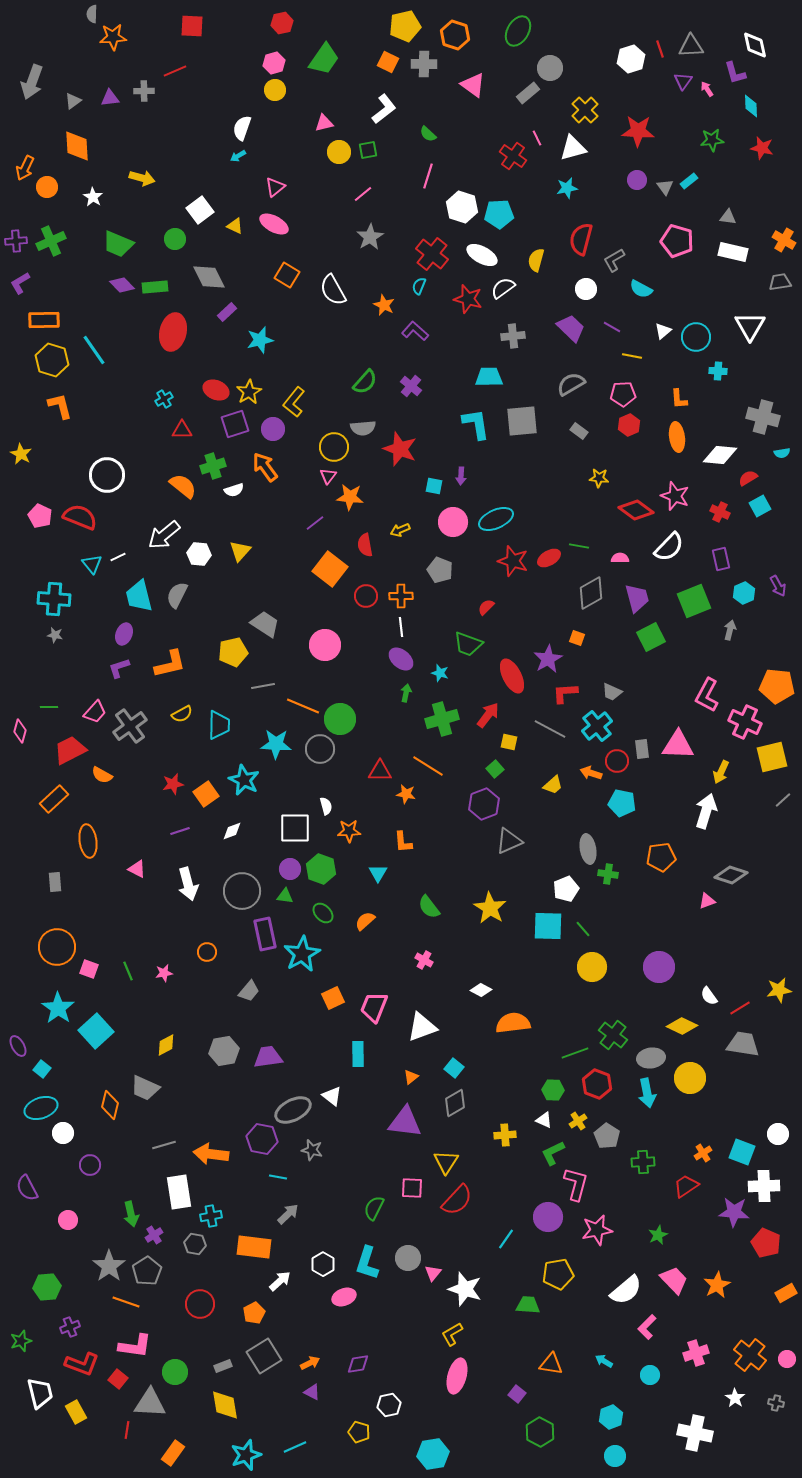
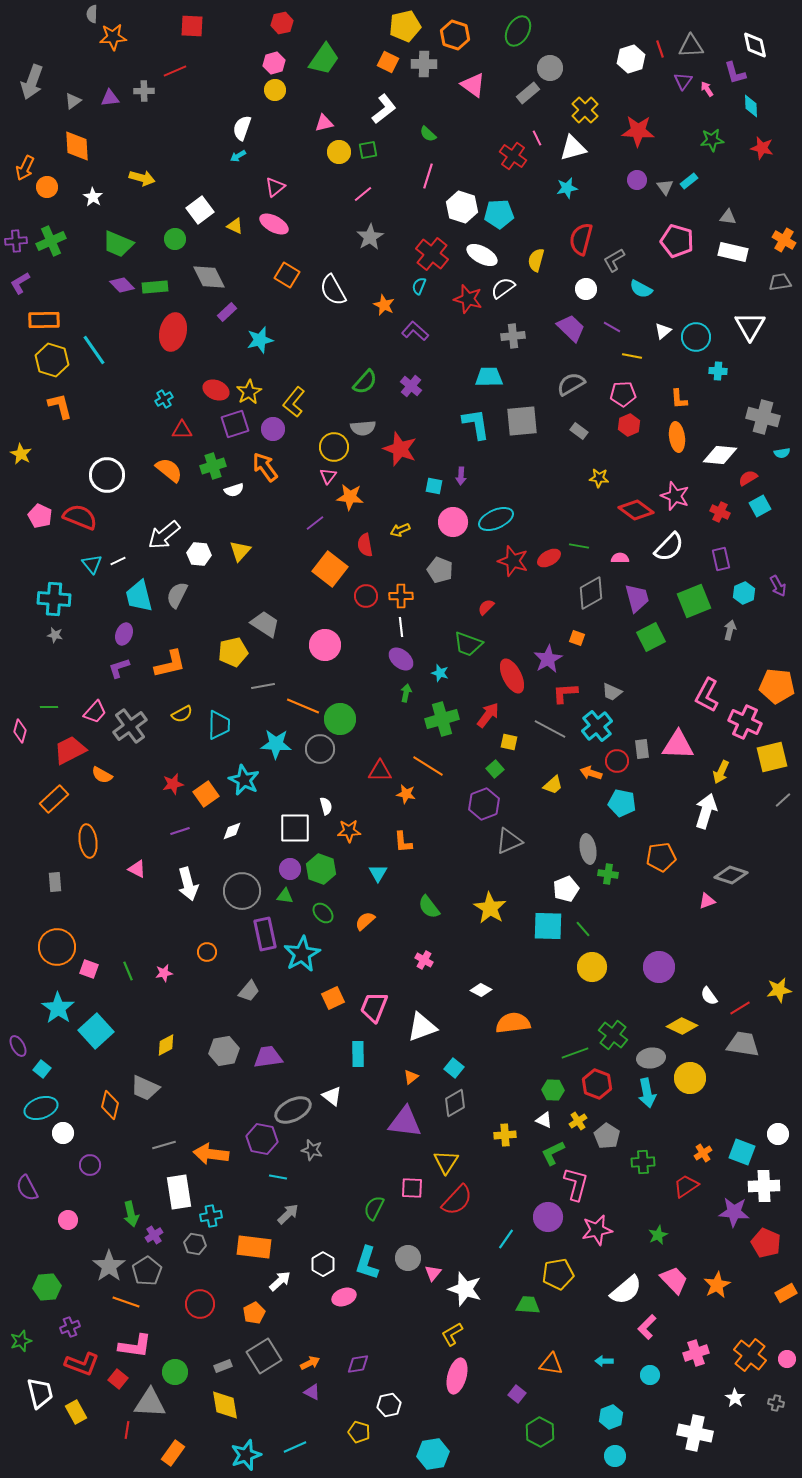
orange semicircle at (183, 486): moved 14 px left, 16 px up
white line at (118, 557): moved 4 px down
cyan arrow at (604, 1361): rotated 30 degrees counterclockwise
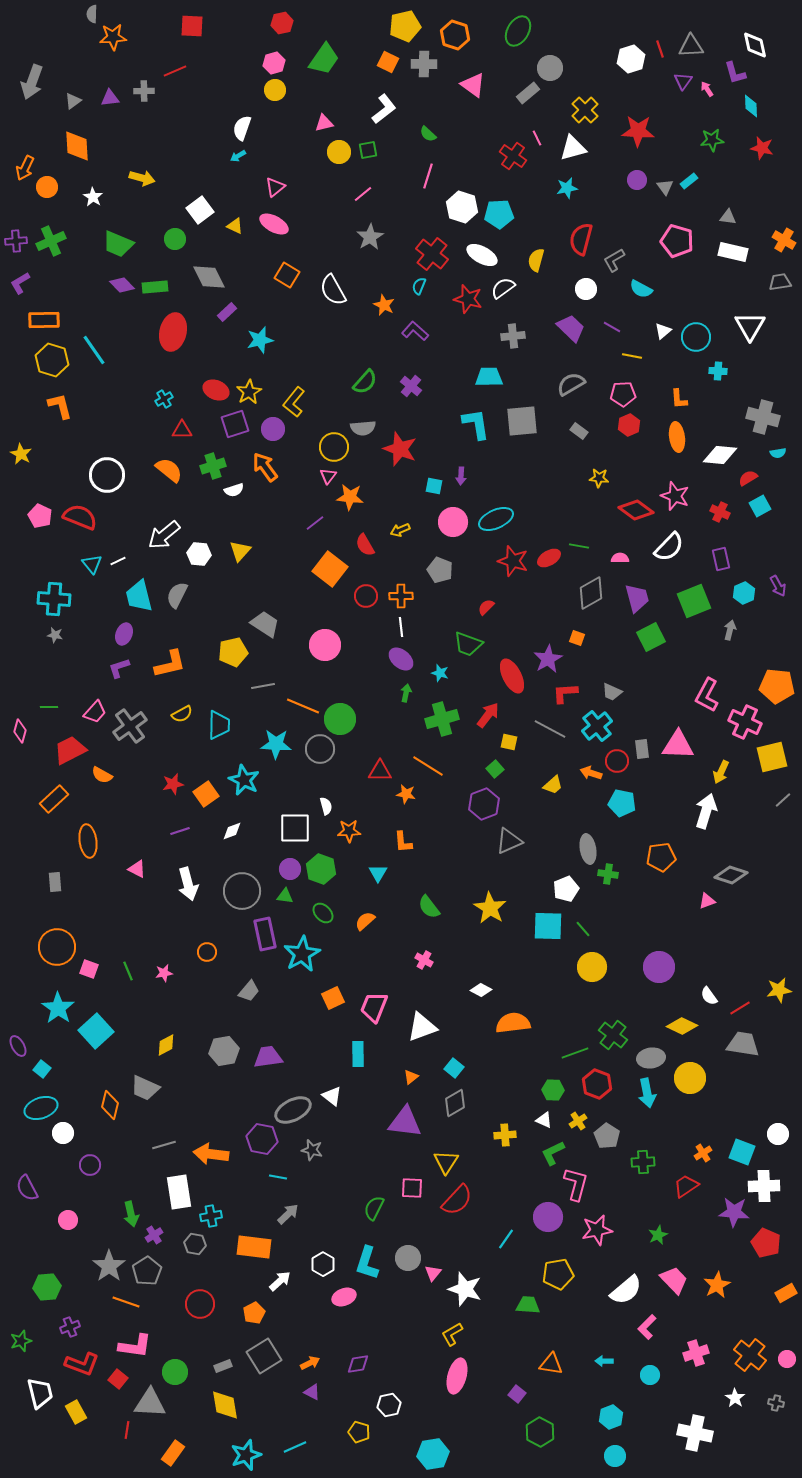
cyan semicircle at (782, 453): moved 4 px left
red semicircle at (365, 545): rotated 20 degrees counterclockwise
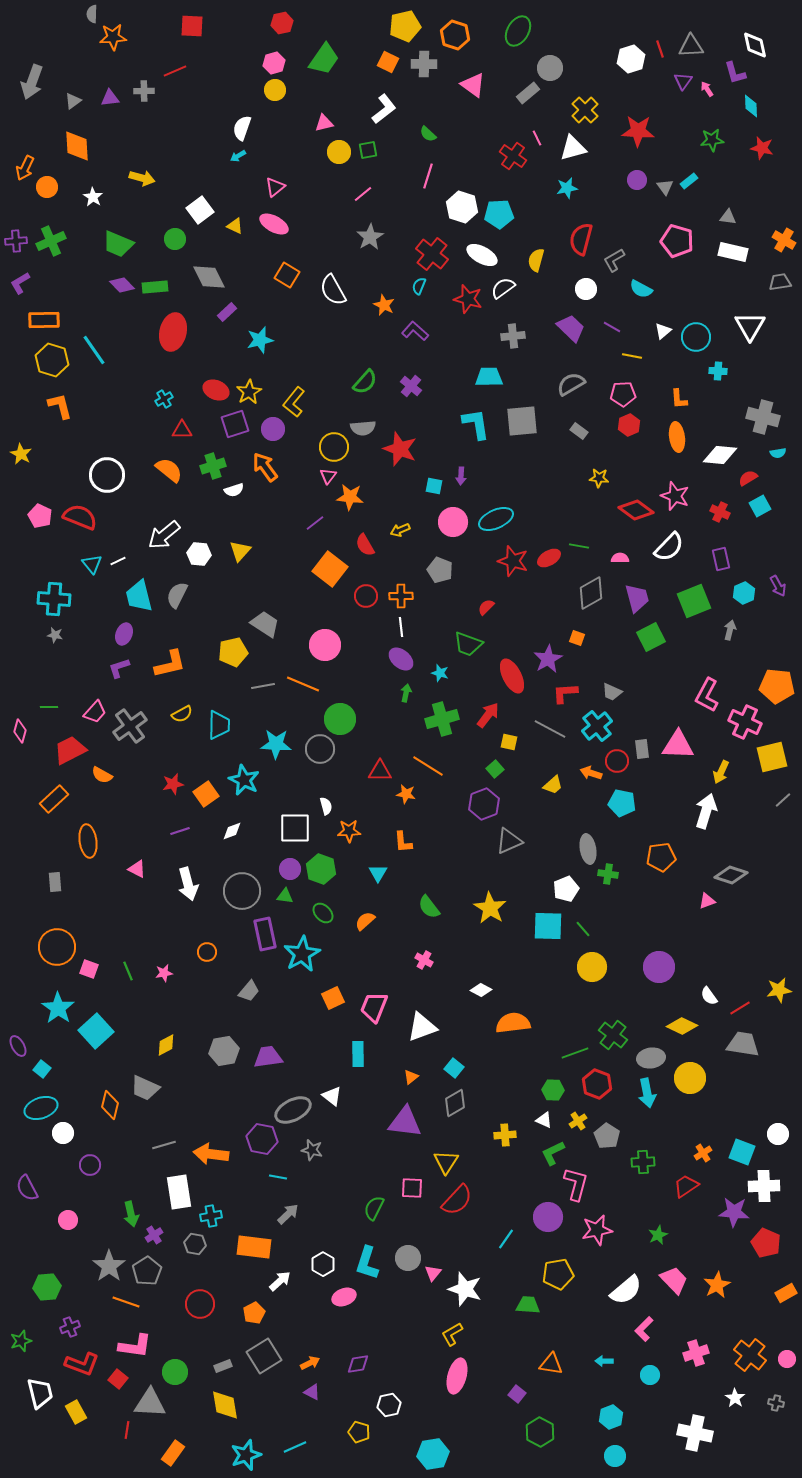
orange line at (303, 706): moved 22 px up
pink L-shape at (647, 1327): moved 3 px left, 2 px down
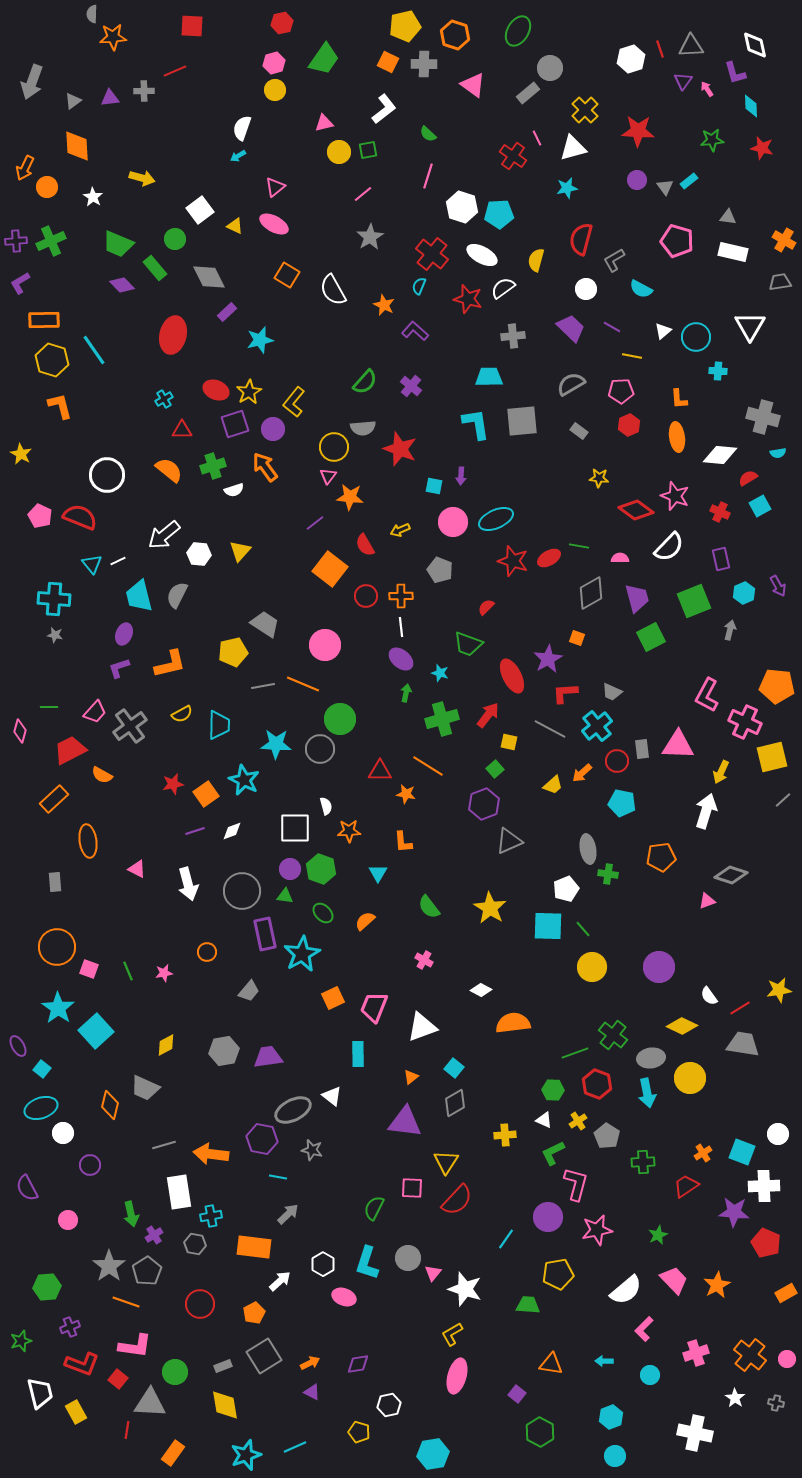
green rectangle at (155, 287): moved 19 px up; rotated 55 degrees clockwise
red ellipse at (173, 332): moved 3 px down
pink pentagon at (623, 394): moved 2 px left, 3 px up
orange arrow at (591, 773): moved 9 px left; rotated 60 degrees counterclockwise
purple line at (180, 831): moved 15 px right
pink ellipse at (344, 1297): rotated 40 degrees clockwise
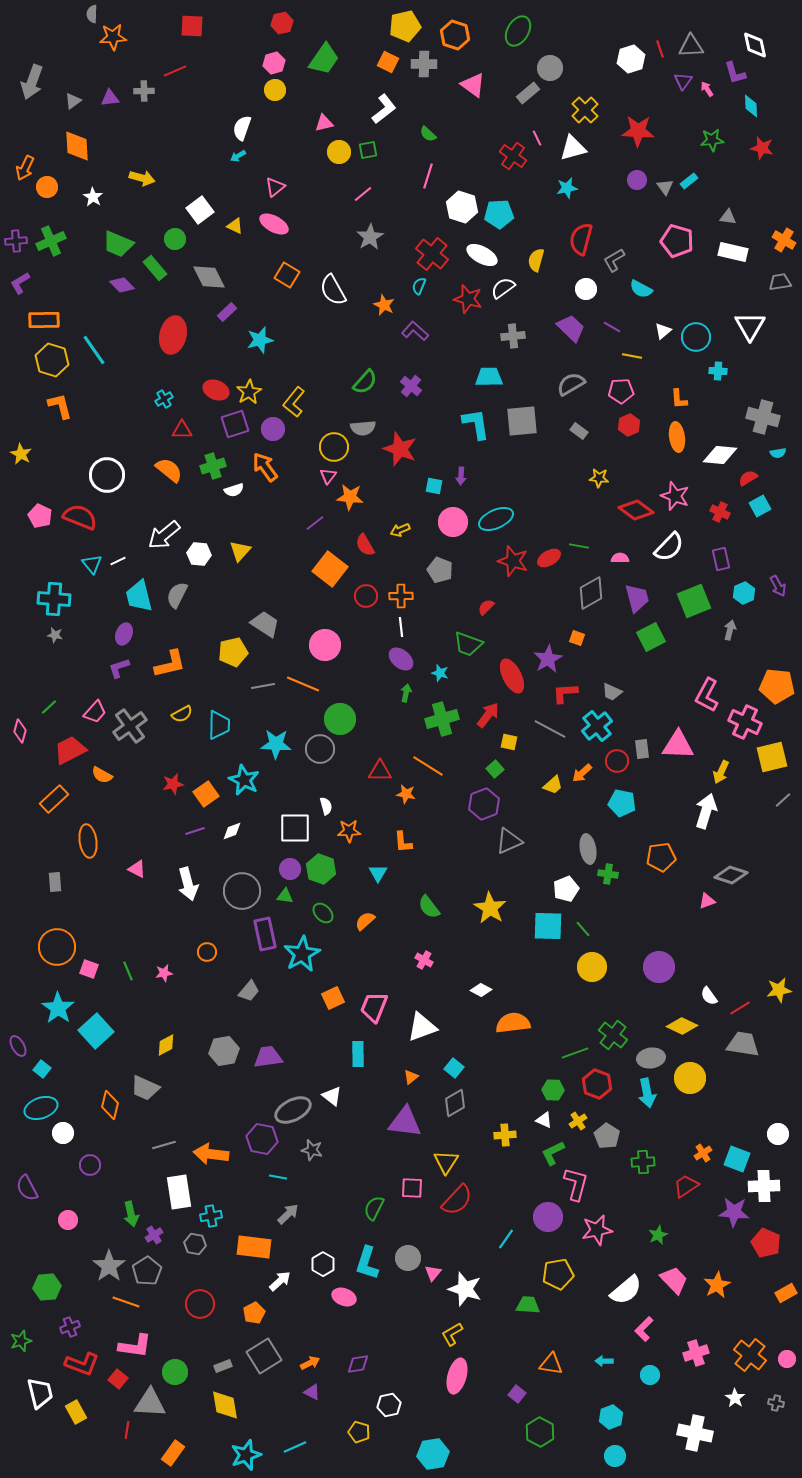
green line at (49, 707): rotated 42 degrees counterclockwise
cyan square at (742, 1152): moved 5 px left, 7 px down
